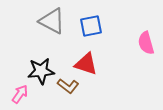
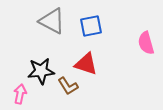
brown L-shape: rotated 20 degrees clockwise
pink arrow: rotated 24 degrees counterclockwise
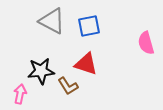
blue square: moved 2 px left
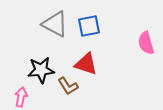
gray triangle: moved 3 px right, 3 px down
black star: moved 1 px up
pink arrow: moved 1 px right, 3 px down
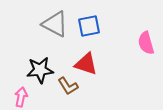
black star: moved 1 px left
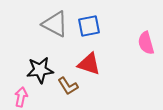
red triangle: moved 3 px right
